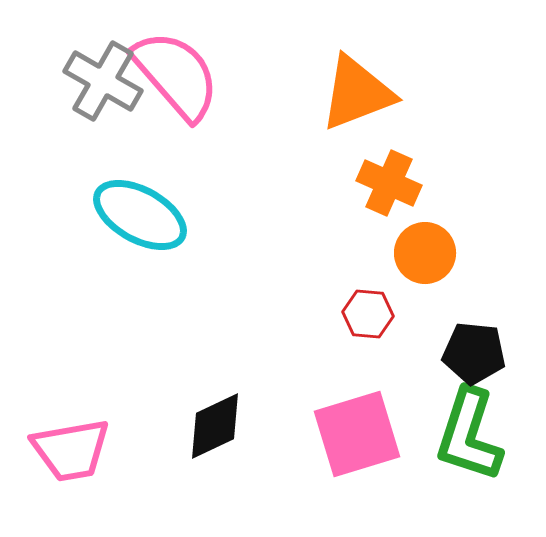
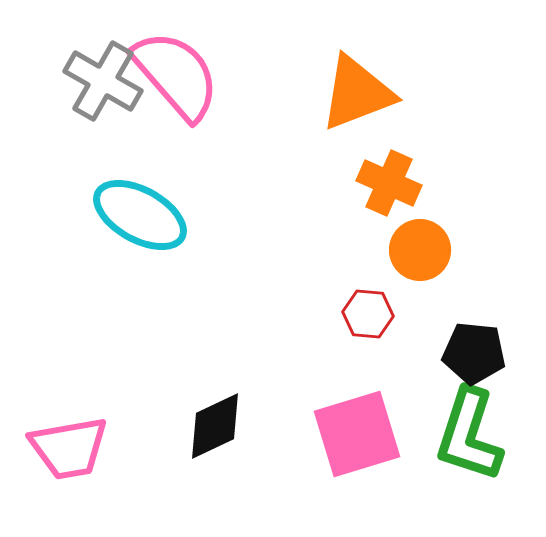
orange circle: moved 5 px left, 3 px up
pink trapezoid: moved 2 px left, 2 px up
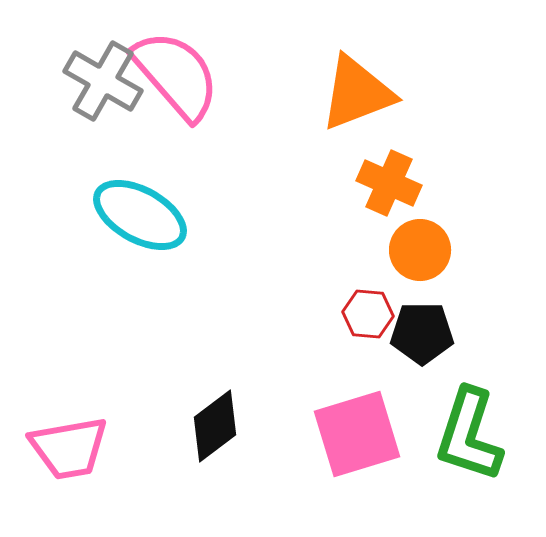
black pentagon: moved 52 px left, 20 px up; rotated 6 degrees counterclockwise
black diamond: rotated 12 degrees counterclockwise
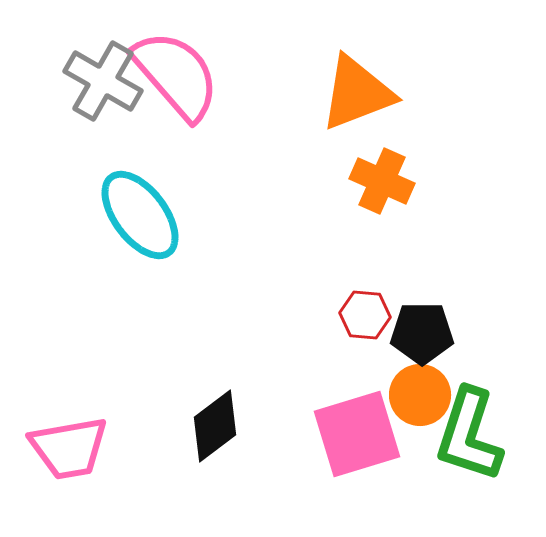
orange cross: moved 7 px left, 2 px up
cyan ellipse: rotated 24 degrees clockwise
orange circle: moved 145 px down
red hexagon: moved 3 px left, 1 px down
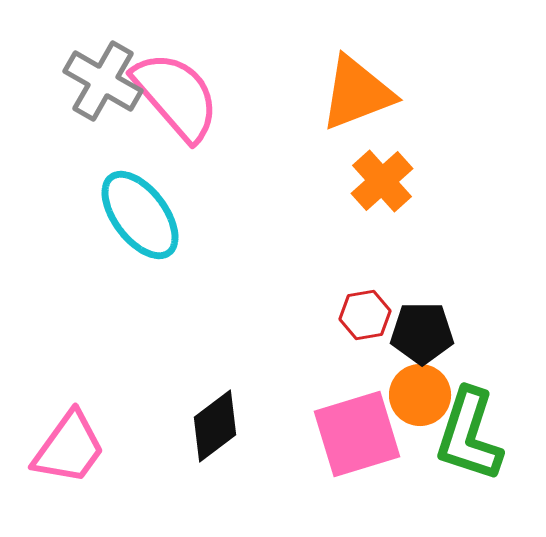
pink semicircle: moved 21 px down
orange cross: rotated 24 degrees clockwise
red hexagon: rotated 15 degrees counterclockwise
pink trapezoid: rotated 44 degrees counterclockwise
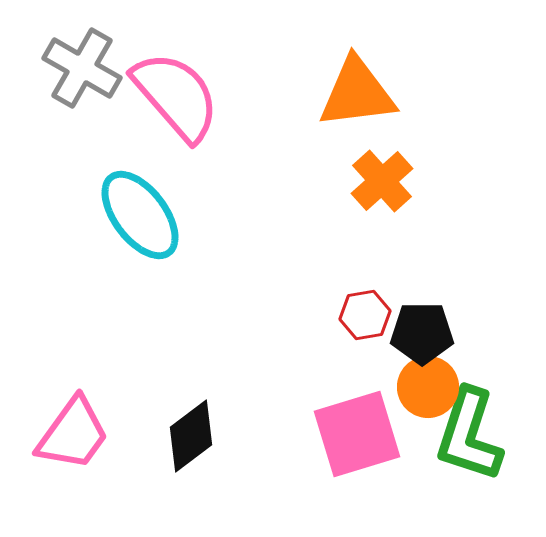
gray cross: moved 21 px left, 13 px up
orange triangle: rotated 14 degrees clockwise
orange circle: moved 8 px right, 8 px up
black diamond: moved 24 px left, 10 px down
pink trapezoid: moved 4 px right, 14 px up
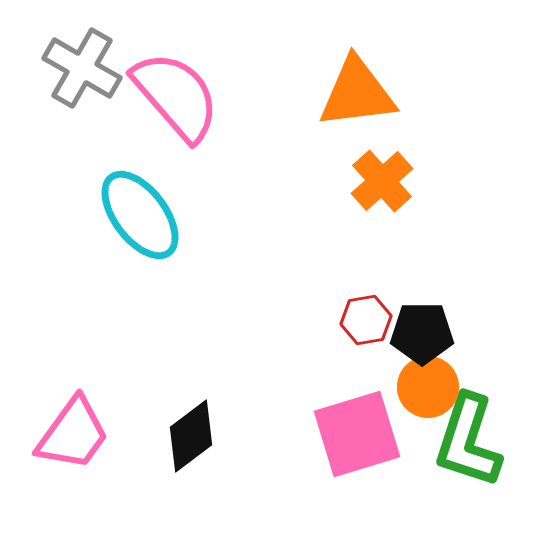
red hexagon: moved 1 px right, 5 px down
green L-shape: moved 1 px left, 6 px down
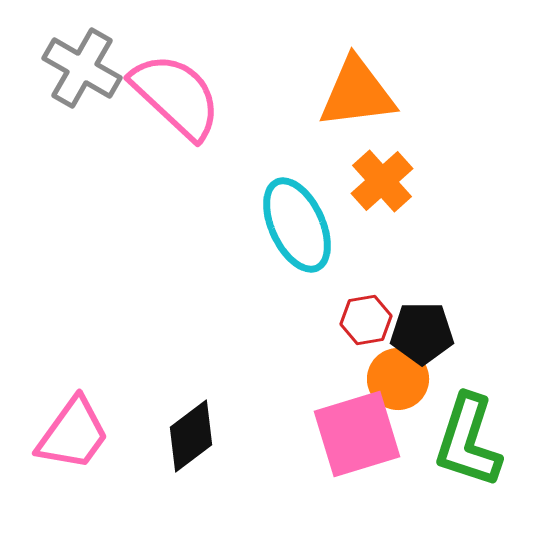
pink semicircle: rotated 6 degrees counterclockwise
cyan ellipse: moved 157 px right, 10 px down; rotated 12 degrees clockwise
orange circle: moved 30 px left, 8 px up
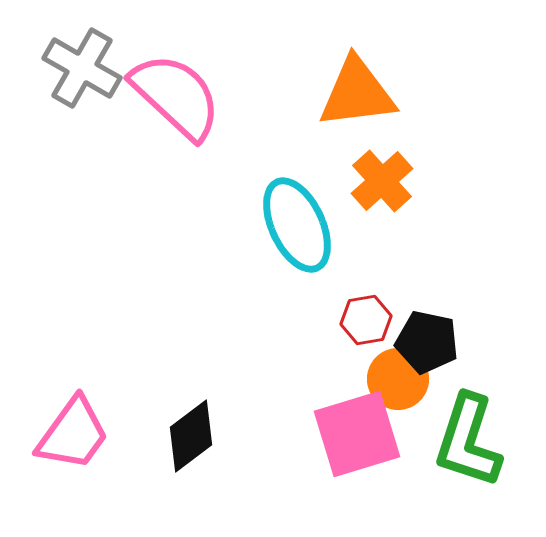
black pentagon: moved 5 px right, 9 px down; rotated 12 degrees clockwise
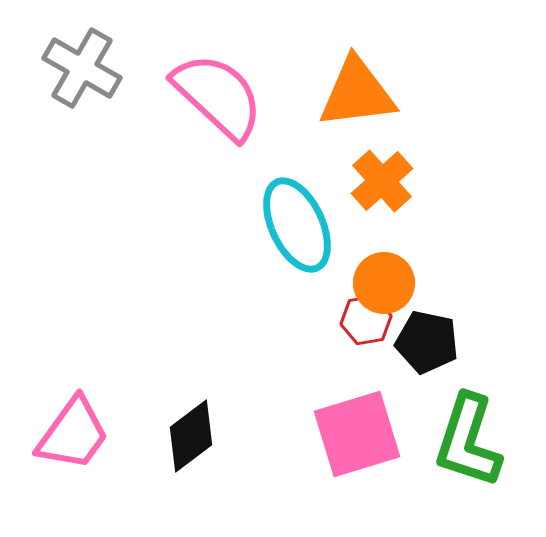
pink semicircle: moved 42 px right
orange circle: moved 14 px left, 96 px up
